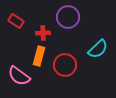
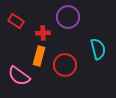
cyan semicircle: rotated 60 degrees counterclockwise
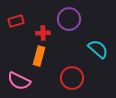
purple circle: moved 1 px right, 2 px down
red rectangle: rotated 49 degrees counterclockwise
cyan semicircle: rotated 35 degrees counterclockwise
red circle: moved 7 px right, 13 px down
pink semicircle: moved 5 px down; rotated 10 degrees counterclockwise
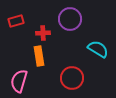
purple circle: moved 1 px right
cyan semicircle: rotated 10 degrees counterclockwise
orange rectangle: rotated 24 degrees counterclockwise
pink semicircle: rotated 80 degrees clockwise
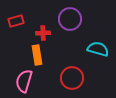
cyan semicircle: rotated 15 degrees counterclockwise
orange rectangle: moved 2 px left, 1 px up
pink semicircle: moved 5 px right
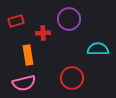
purple circle: moved 1 px left
cyan semicircle: rotated 15 degrees counterclockwise
orange rectangle: moved 9 px left
pink semicircle: moved 2 px down; rotated 120 degrees counterclockwise
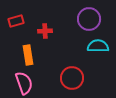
purple circle: moved 20 px right
red cross: moved 2 px right, 2 px up
cyan semicircle: moved 3 px up
pink semicircle: rotated 95 degrees counterclockwise
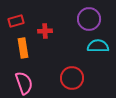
orange rectangle: moved 5 px left, 7 px up
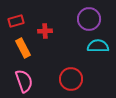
orange rectangle: rotated 18 degrees counterclockwise
red circle: moved 1 px left, 1 px down
pink semicircle: moved 2 px up
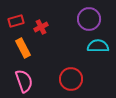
red cross: moved 4 px left, 4 px up; rotated 24 degrees counterclockwise
